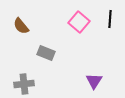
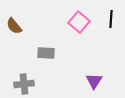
black line: moved 1 px right
brown semicircle: moved 7 px left
gray rectangle: rotated 18 degrees counterclockwise
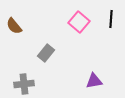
gray rectangle: rotated 54 degrees counterclockwise
purple triangle: rotated 48 degrees clockwise
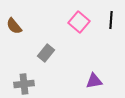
black line: moved 1 px down
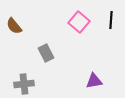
gray rectangle: rotated 66 degrees counterclockwise
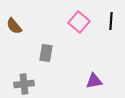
black line: moved 1 px down
gray rectangle: rotated 36 degrees clockwise
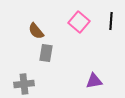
brown semicircle: moved 22 px right, 5 px down
